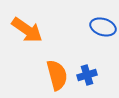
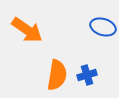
orange semicircle: rotated 24 degrees clockwise
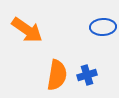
blue ellipse: rotated 20 degrees counterclockwise
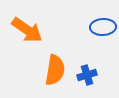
orange semicircle: moved 2 px left, 5 px up
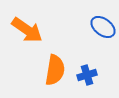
blue ellipse: rotated 40 degrees clockwise
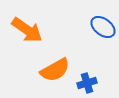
orange semicircle: rotated 52 degrees clockwise
blue cross: moved 8 px down
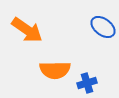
orange semicircle: rotated 28 degrees clockwise
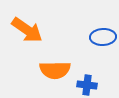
blue ellipse: moved 10 px down; rotated 40 degrees counterclockwise
blue cross: moved 2 px down; rotated 24 degrees clockwise
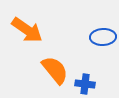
orange semicircle: rotated 128 degrees counterclockwise
blue cross: moved 2 px left, 1 px up
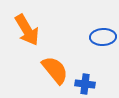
orange arrow: rotated 24 degrees clockwise
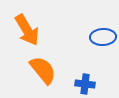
orange semicircle: moved 12 px left
